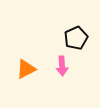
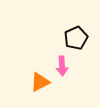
orange triangle: moved 14 px right, 13 px down
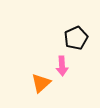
orange triangle: moved 1 px right, 1 px down; rotated 15 degrees counterclockwise
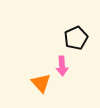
orange triangle: rotated 30 degrees counterclockwise
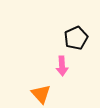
orange triangle: moved 11 px down
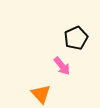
pink arrow: rotated 36 degrees counterclockwise
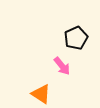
orange triangle: rotated 15 degrees counterclockwise
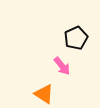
orange triangle: moved 3 px right
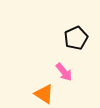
pink arrow: moved 2 px right, 6 px down
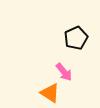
orange triangle: moved 6 px right, 1 px up
